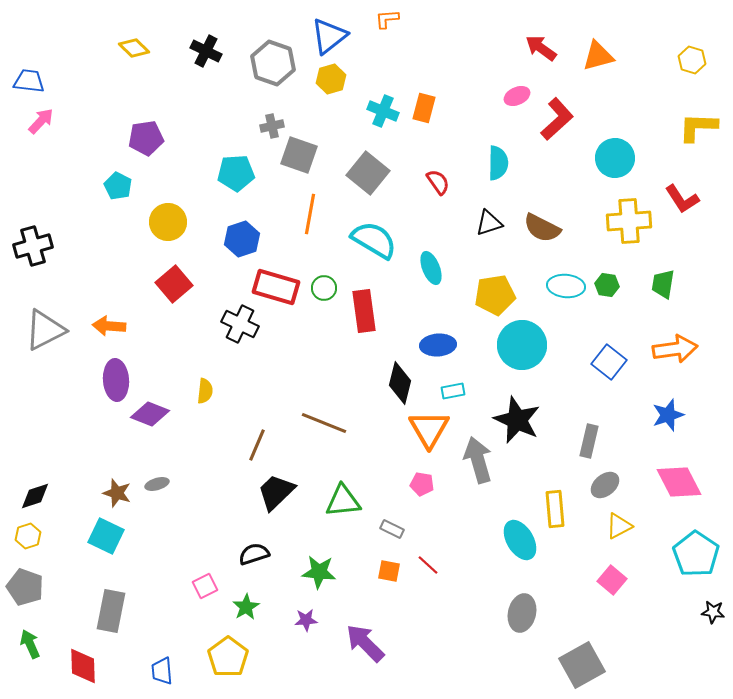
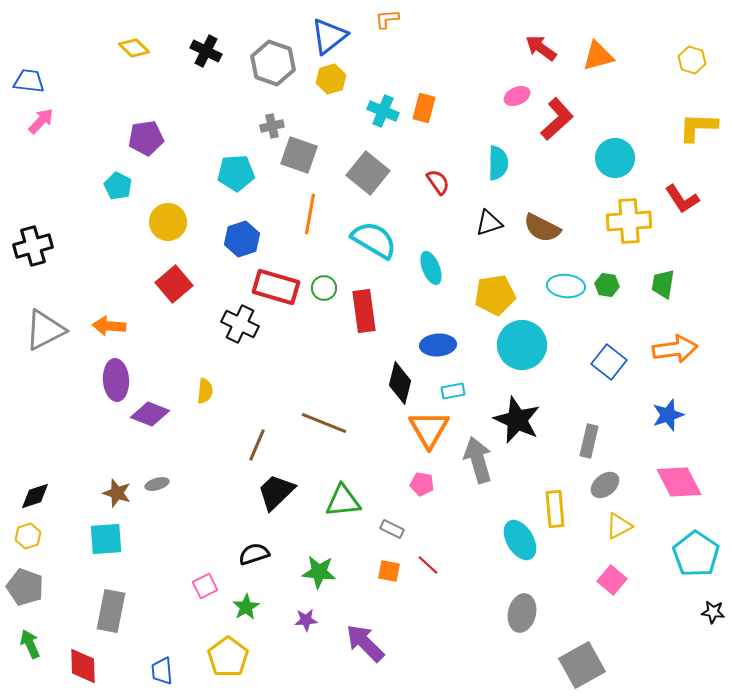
cyan square at (106, 536): moved 3 px down; rotated 30 degrees counterclockwise
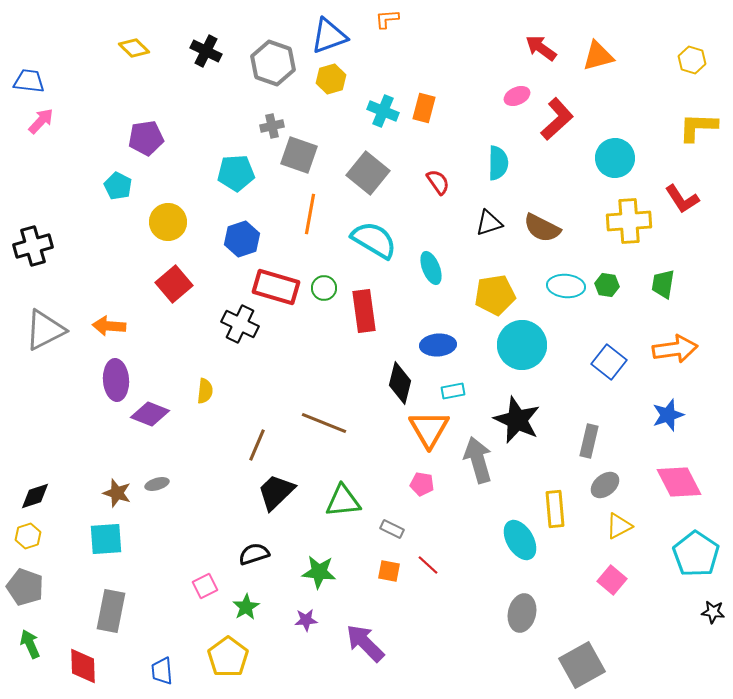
blue triangle at (329, 36): rotated 18 degrees clockwise
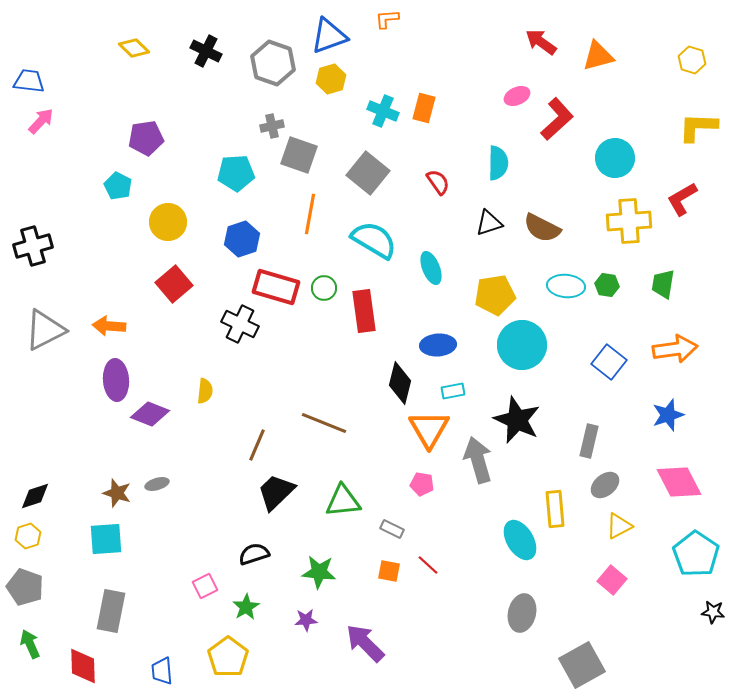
red arrow at (541, 48): moved 6 px up
red L-shape at (682, 199): rotated 93 degrees clockwise
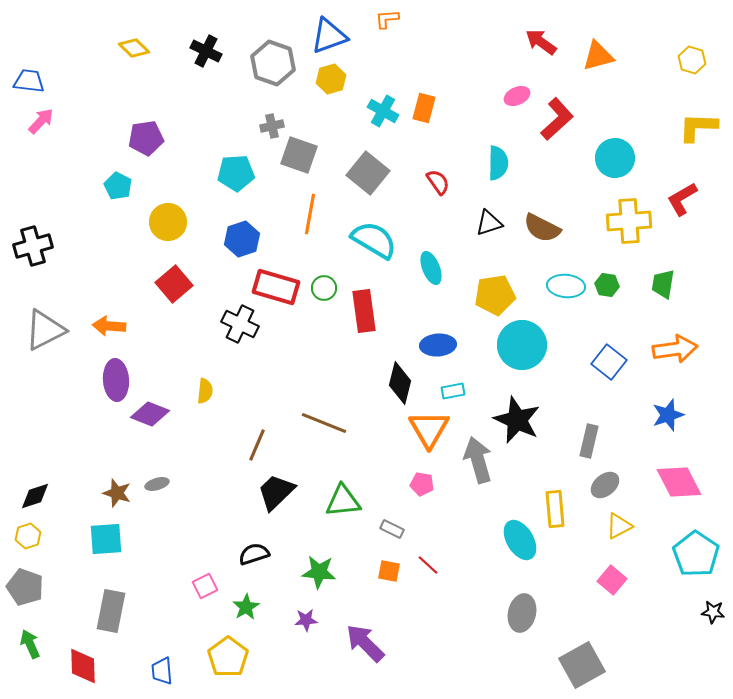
cyan cross at (383, 111): rotated 8 degrees clockwise
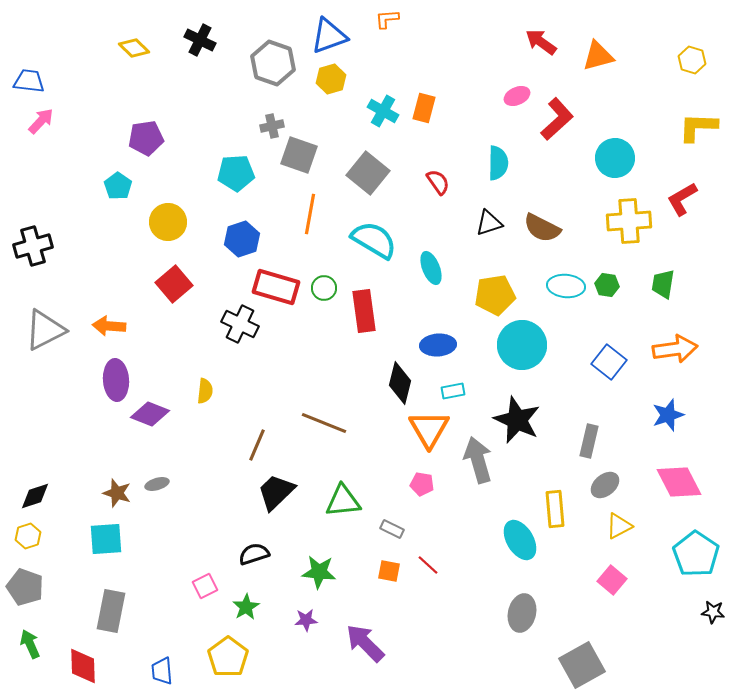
black cross at (206, 51): moved 6 px left, 11 px up
cyan pentagon at (118, 186): rotated 8 degrees clockwise
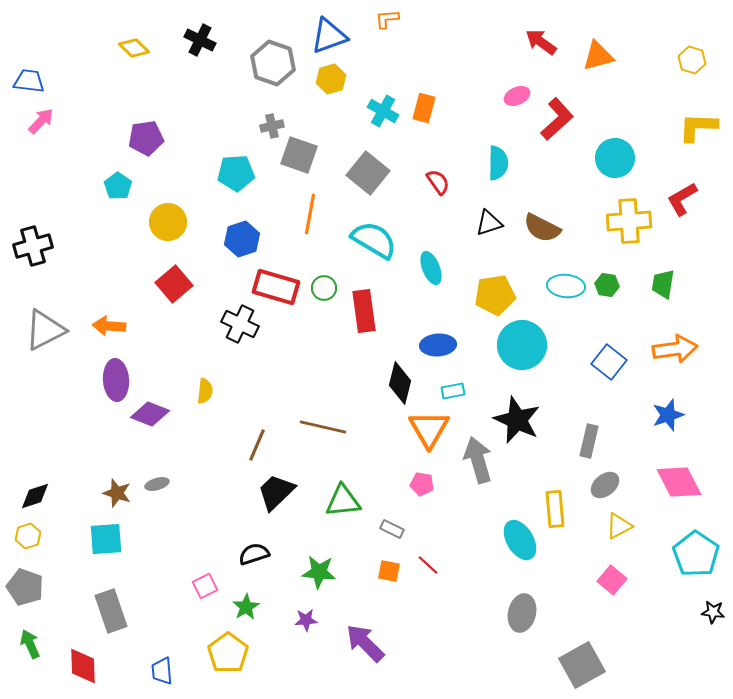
brown line at (324, 423): moved 1 px left, 4 px down; rotated 9 degrees counterclockwise
gray rectangle at (111, 611): rotated 30 degrees counterclockwise
yellow pentagon at (228, 657): moved 4 px up
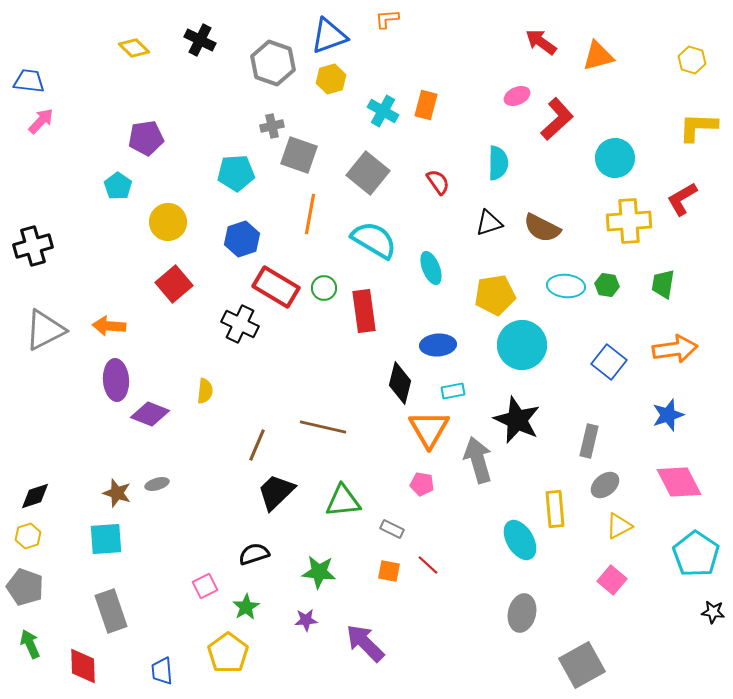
orange rectangle at (424, 108): moved 2 px right, 3 px up
red rectangle at (276, 287): rotated 15 degrees clockwise
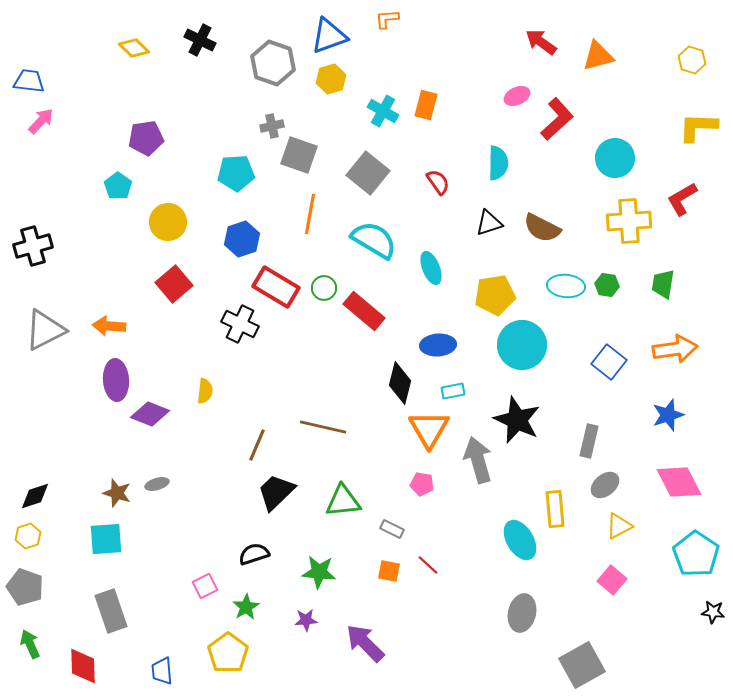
red rectangle at (364, 311): rotated 42 degrees counterclockwise
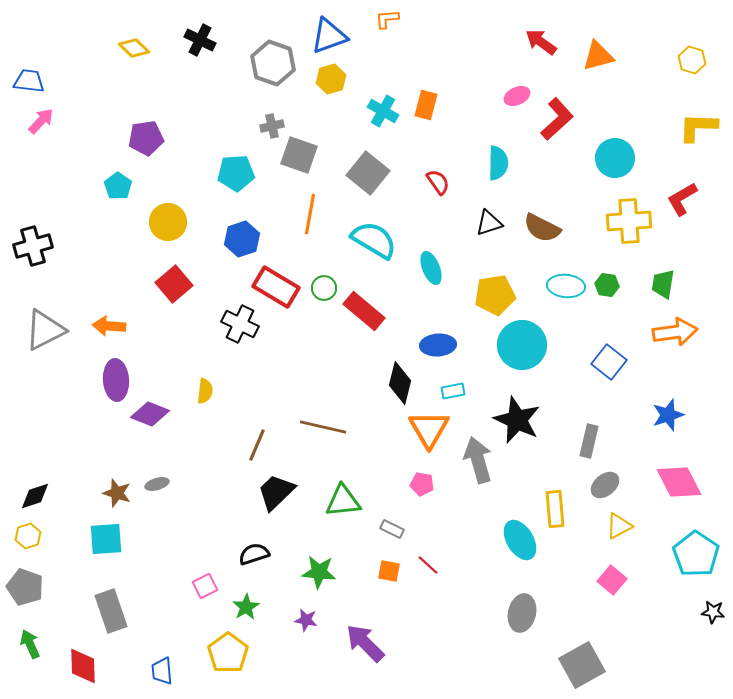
orange arrow at (675, 349): moved 17 px up
purple star at (306, 620): rotated 15 degrees clockwise
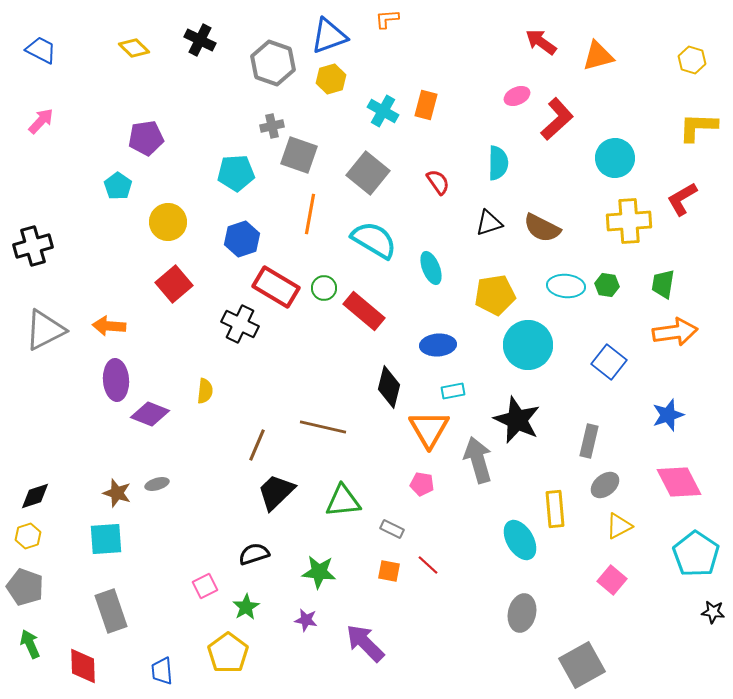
blue trapezoid at (29, 81): moved 12 px right, 31 px up; rotated 20 degrees clockwise
cyan circle at (522, 345): moved 6 px right
black diamond at (400, 383): moved 11 px left, 4 px down
